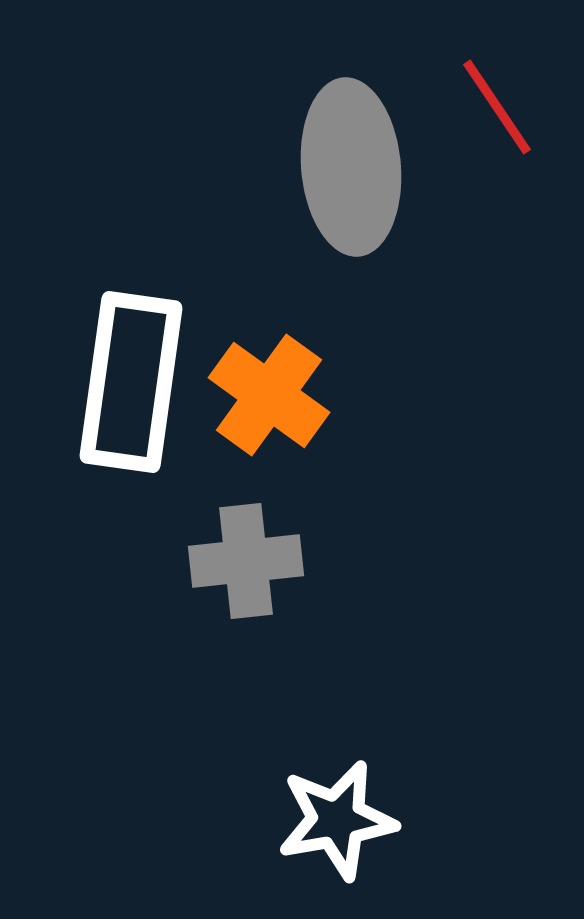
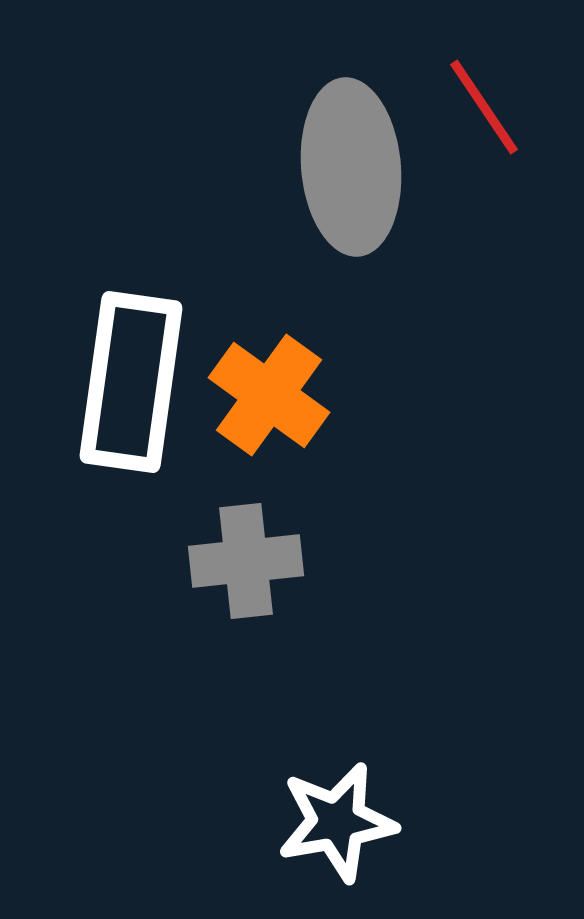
red line: moved 13 px left
white star: moved 2 px down
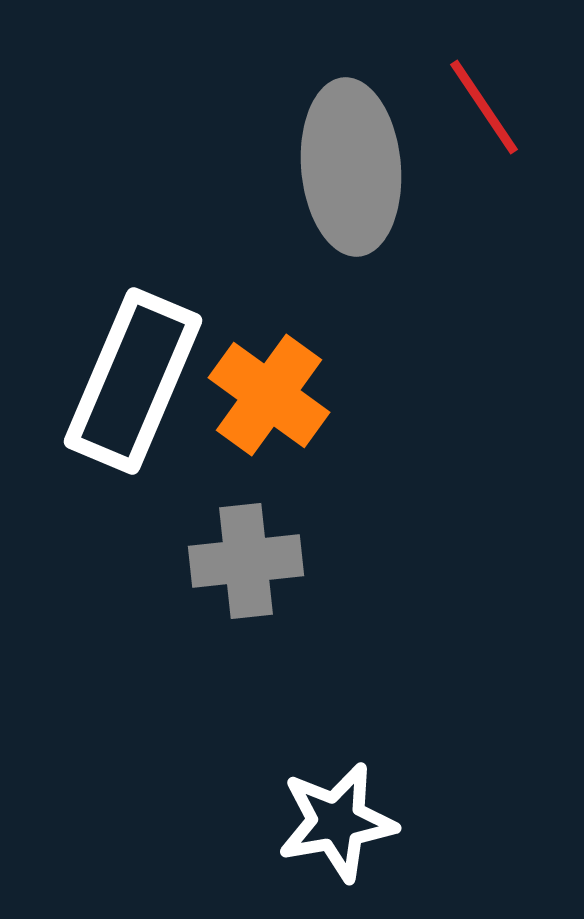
white rectangle: moved 2 px right, 1 px up; rotated 15 degrees clockwise
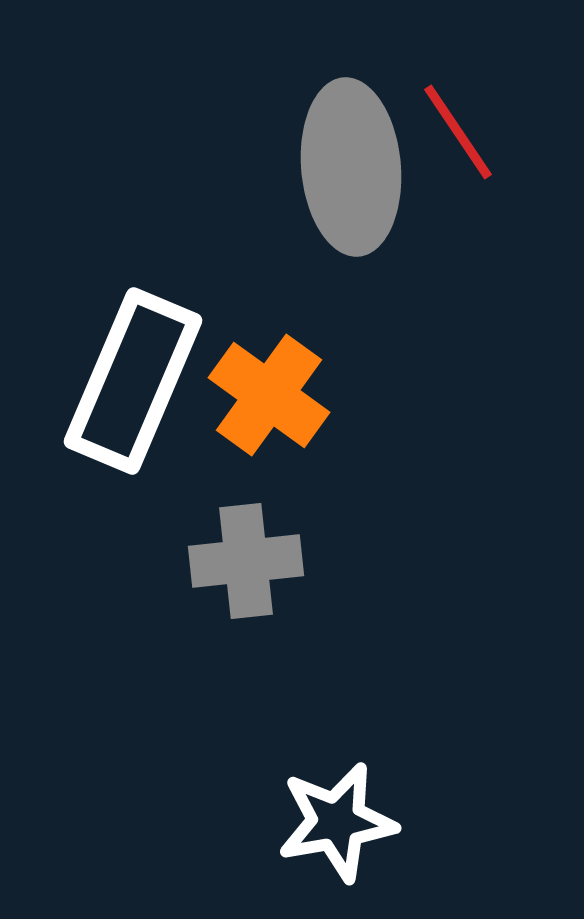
red line: moved 26 px left, 25 px down
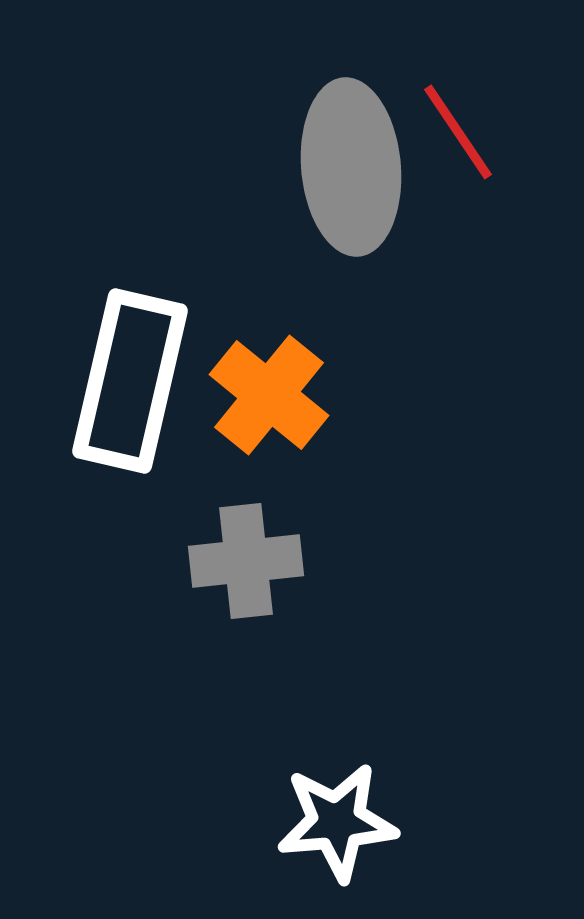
white rectangle: moved 3 px left; rotated 10 degrees counterclockwise
orange cross: rotated 3 degrees clockwise
white star: rotated 5 degrees clockwise
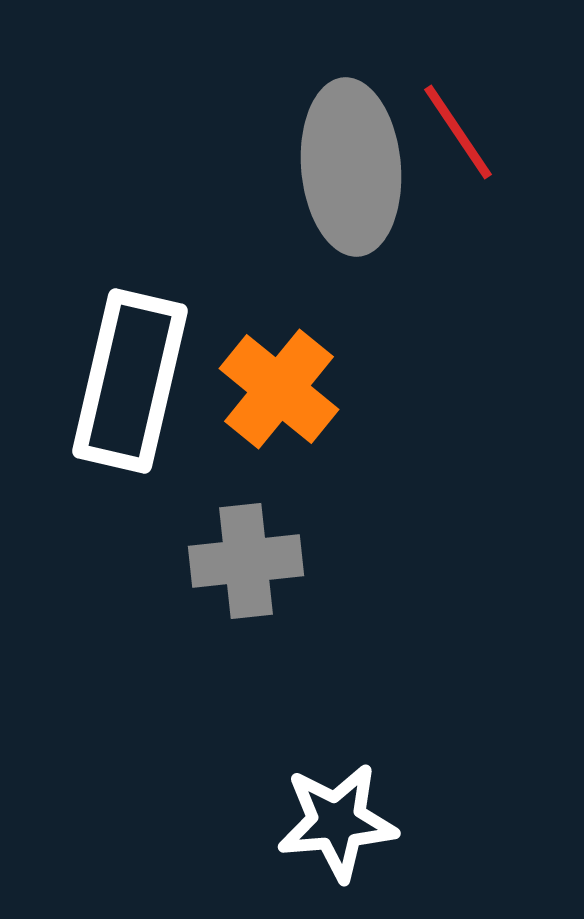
orange cross: moved 10 px right, 6 px up
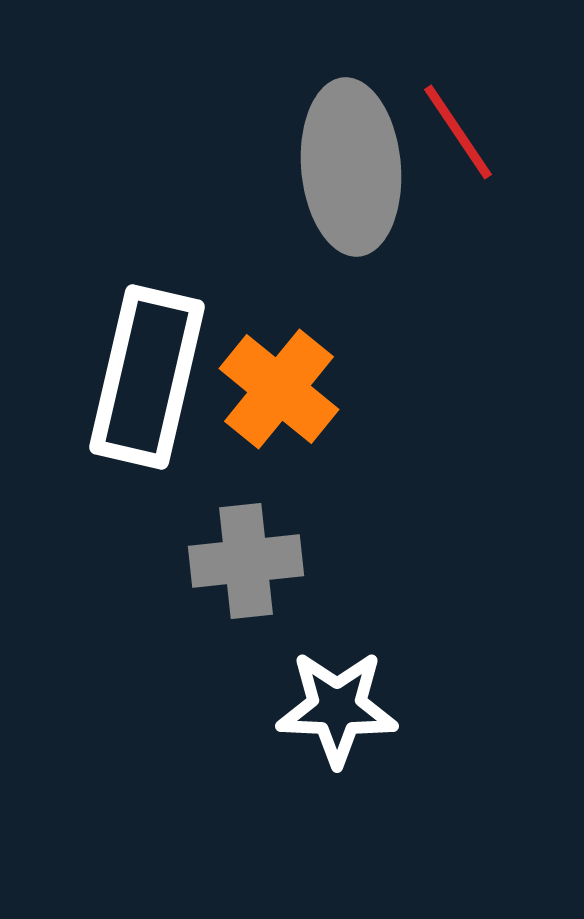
white rectangle: moved 17 px right, 4 px up
white star: moved 114 px up; rotated 7 degrees clockwise
